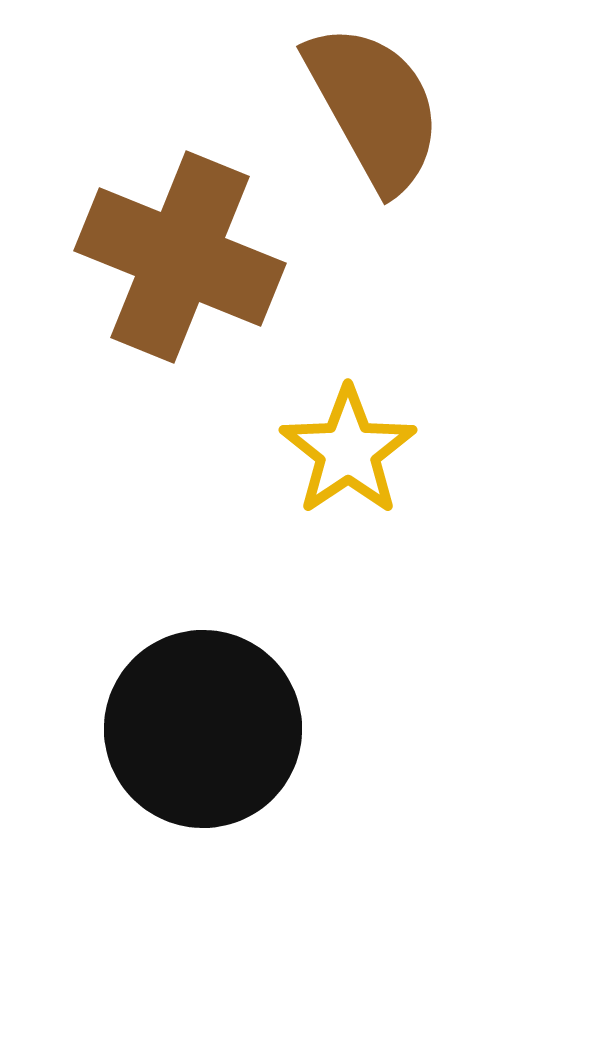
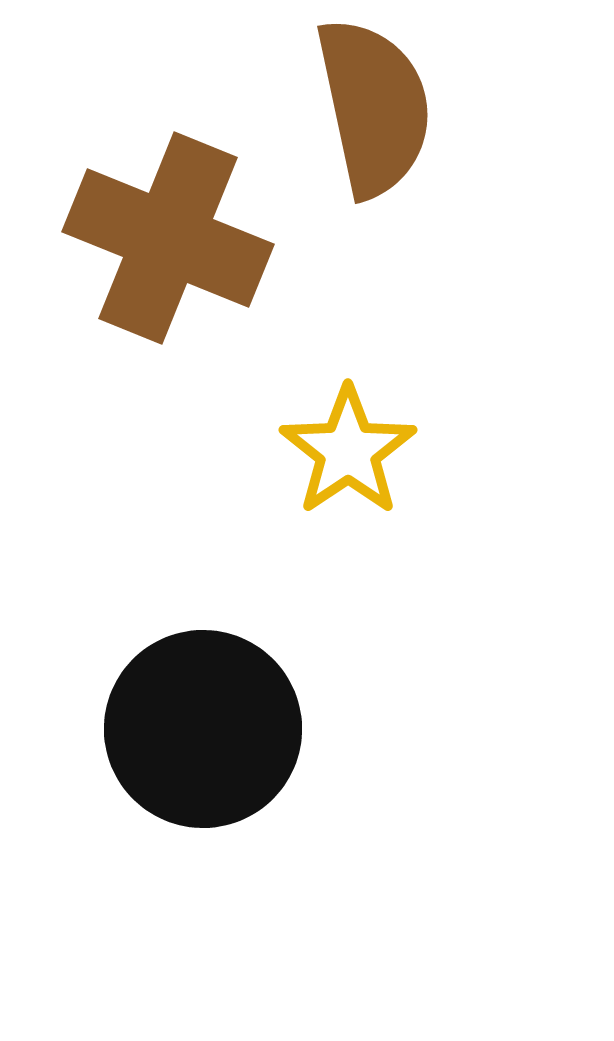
brown semicircle: rotated 17 degrees clockwise
brown cross: moved 12 px left, 19 px up
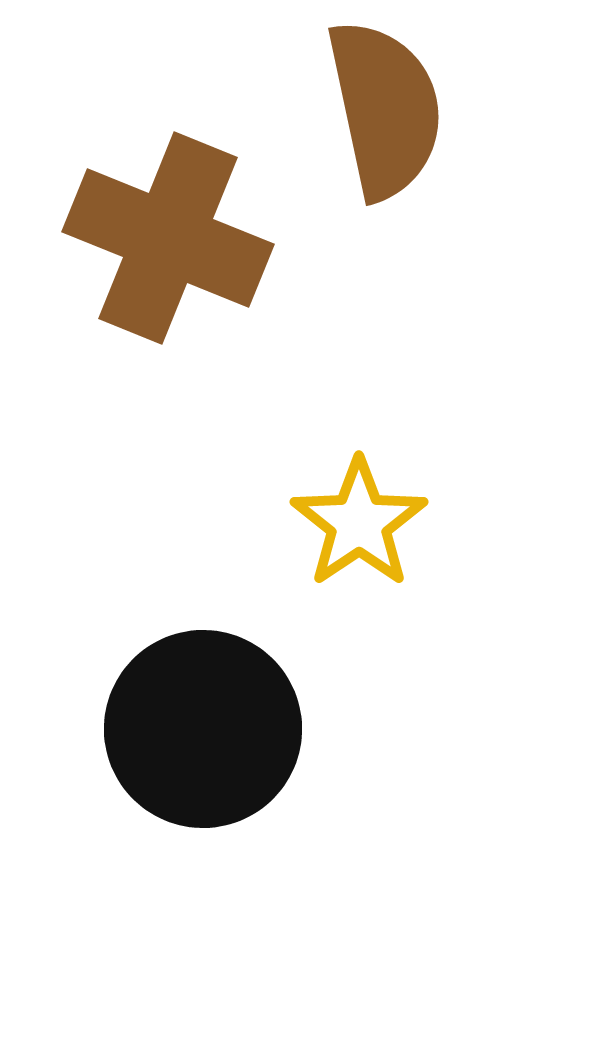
brown semicircle: moved 11 px right, 2 px down
yellow star: moved 11 px right, 72 px down
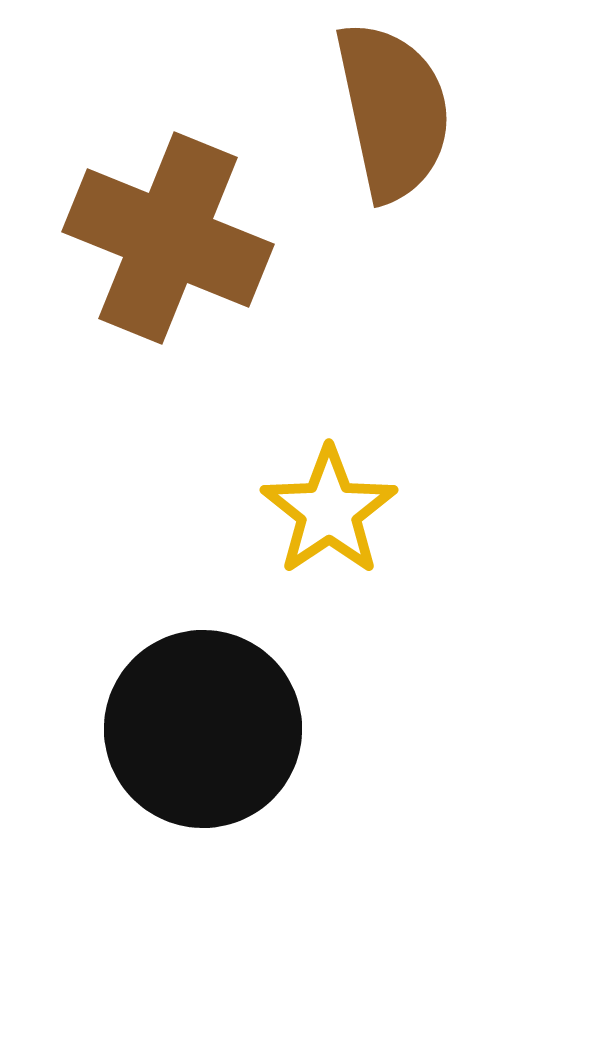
brown semicircle: moved 8 px right, 2 px down
yellow star: moved 30 px left, 12 px up
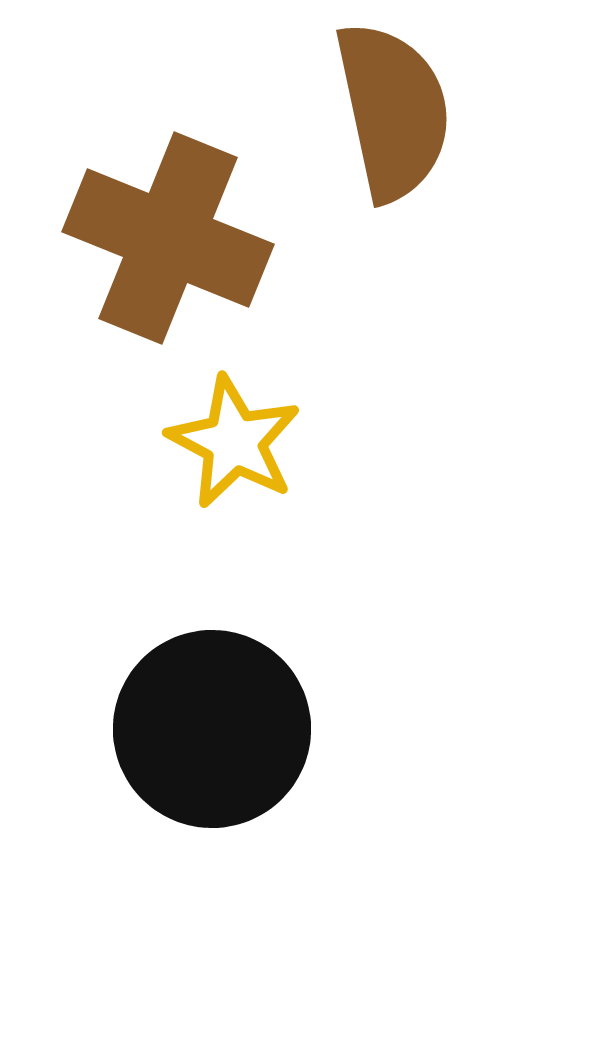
yellow star: moved 95 px left, 69 px up; rotated 10 degrees counterclockwise
black circle: moved 9 px right
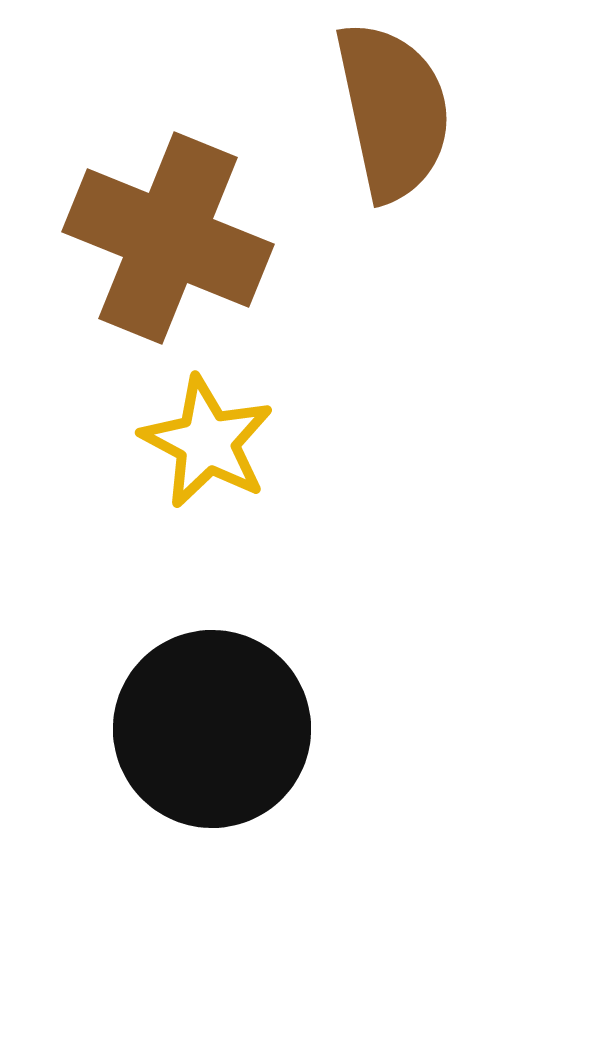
yellow star: moved 27 px left
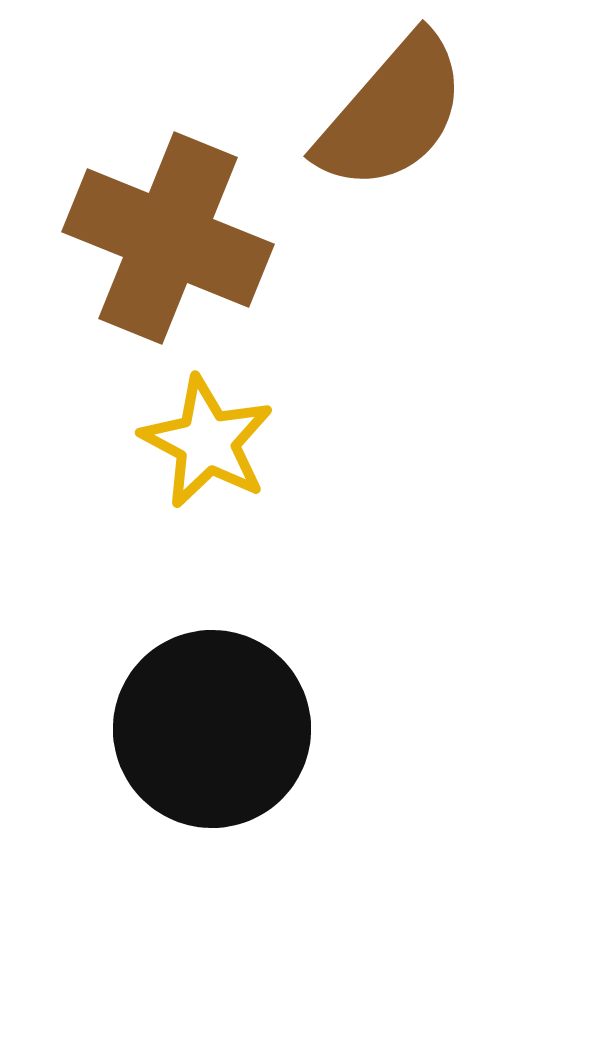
brown semicircle: moved 1 px left, 2 px down; rotated 53 degrees clockwise
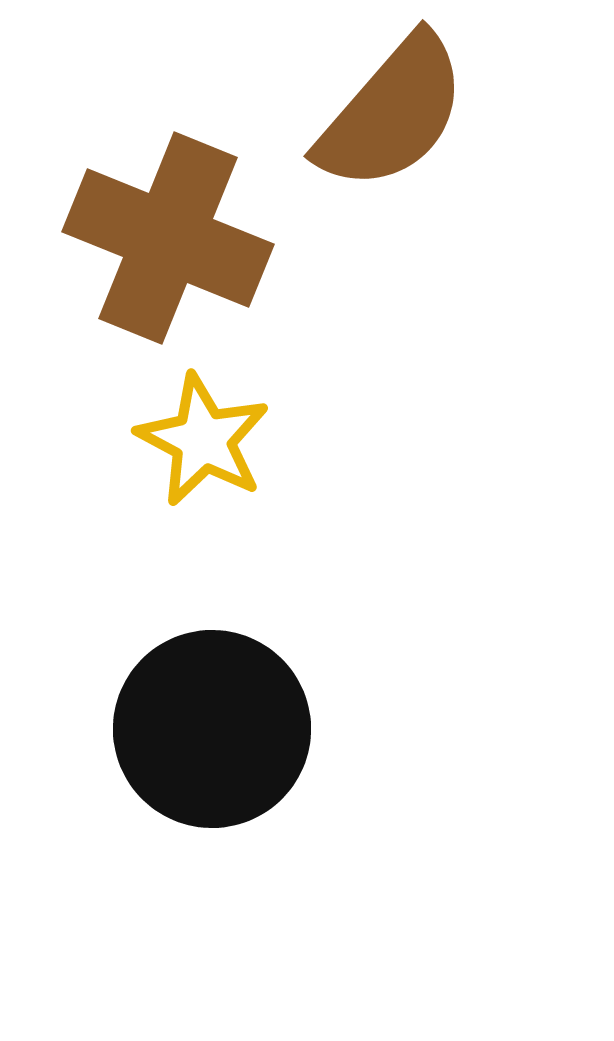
yellow star: moved 4 px left, 2 px up
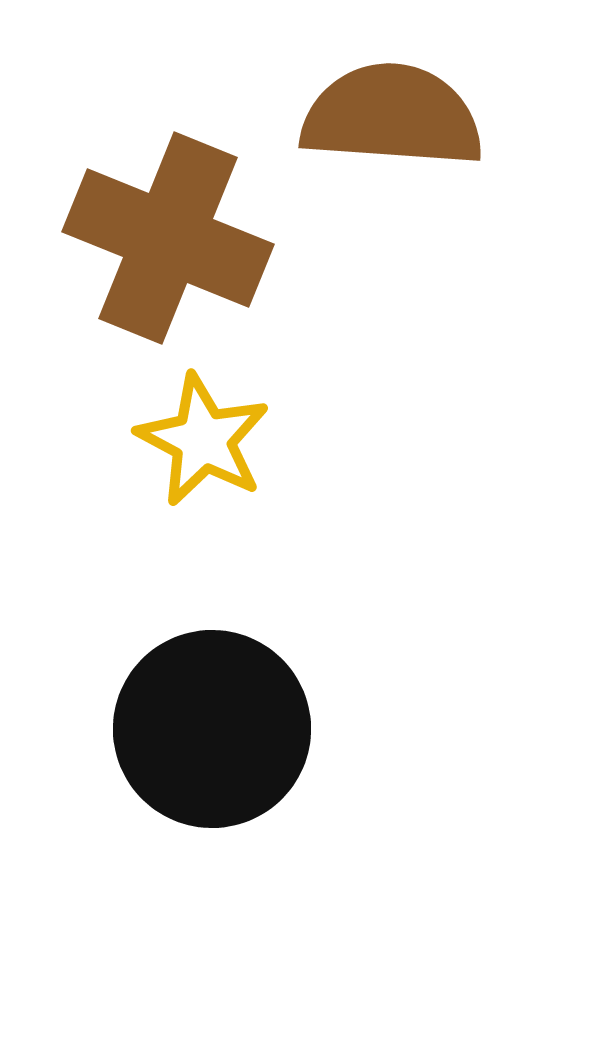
brown semicircle: moved 3 px down; rotated 127 degrees counterclockwise
